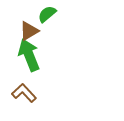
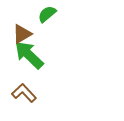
brown triangle: moved 7 px left, 3 px down
green arrow: rotated 24 degrees counterclockwise
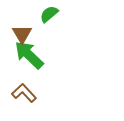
green semicircle: moved 2 px right
brown triangle: rotated 30 degrees counterclockwise
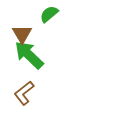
brown L-shape: rotated 85 degrees counterclockwise
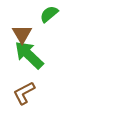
brown L-shape: rotated 10 degrees clockwise
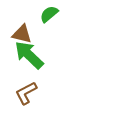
brown triangle: rotated 45 degrees counterclockwise
brown L-shape: moved 2 px right
